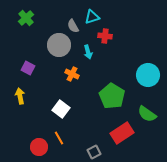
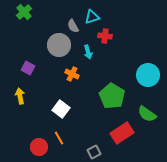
green cross: moved 2 px left, 6 px up
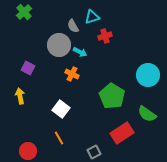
red cross: rotated 24 degrees counterclockwise
cyan arrow: moved 8 px left; rotated 48 degrees counterclockwise
red circle: moved 11 px left, 4 px down
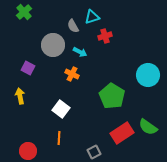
gray circle: moved 6 px left
green semicircle: moved 1 px right, 13 px down
orange line: rotated 32 degrees clockwise
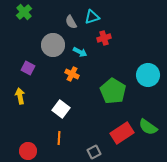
gray semicircle: moved 2 px left, 4 px up
red cross: moved 1 px left, 2 px down
green pentagon: moved 1 px right, 5 px up
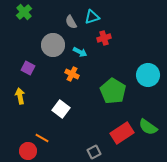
orange line: moved 17 px left; rotated 64 degrees counterclockwise
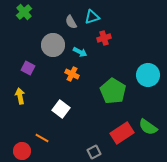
red circle: moved 6 px left
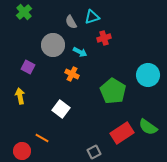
purple square: moved 1 px up
